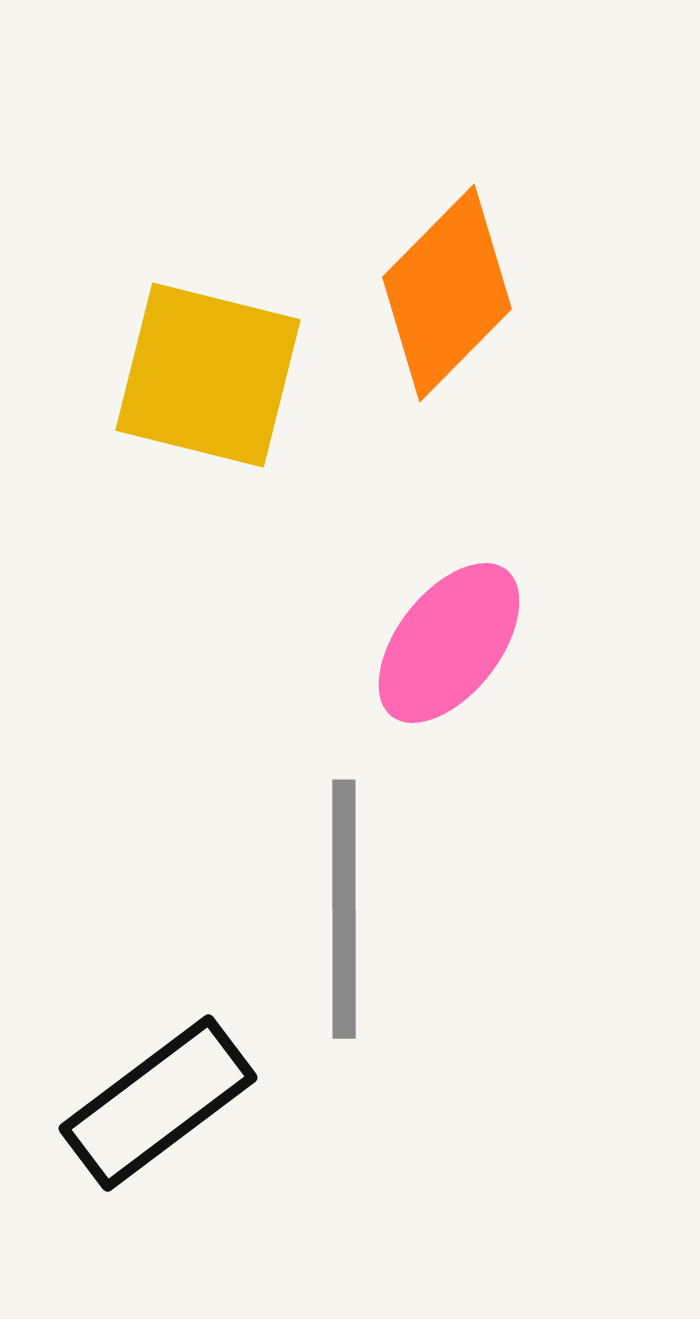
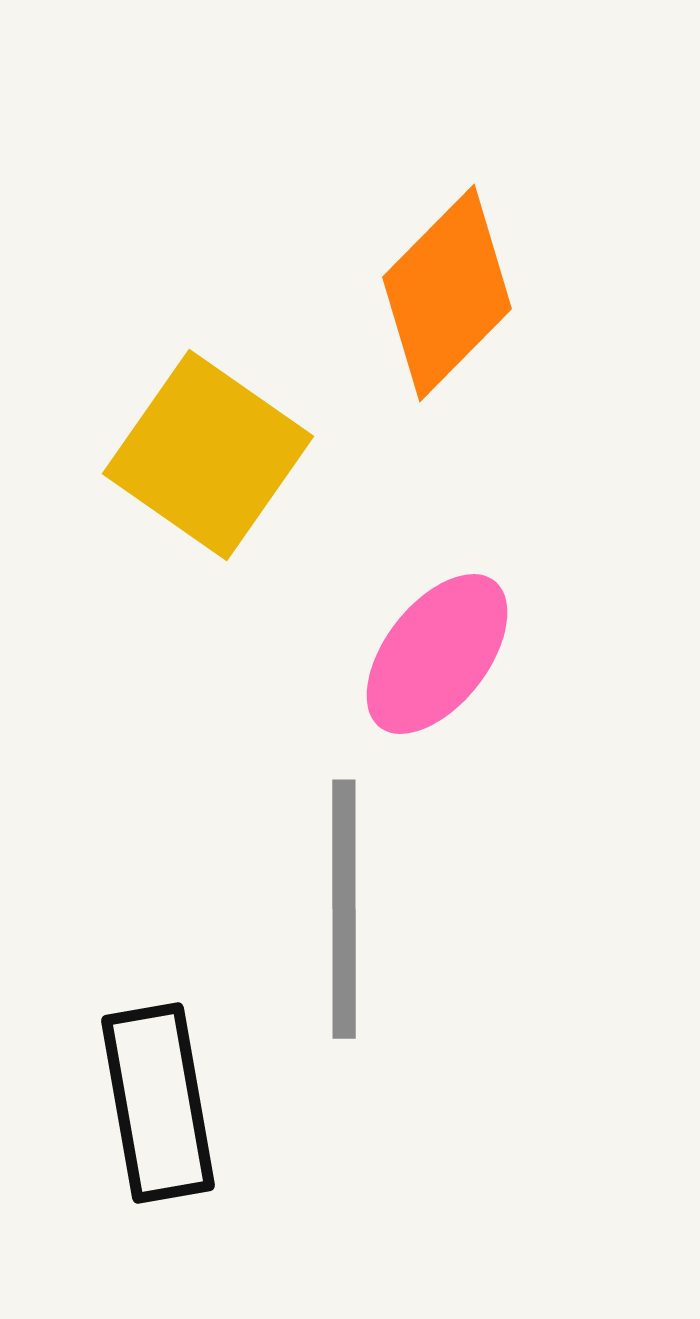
yellow square: moved 80 px down; rotated 21 degrees clockwise
pink ellipse: moved 12 px left, 11 px down
black rectangle: rotated 63 degrees counterclockwise
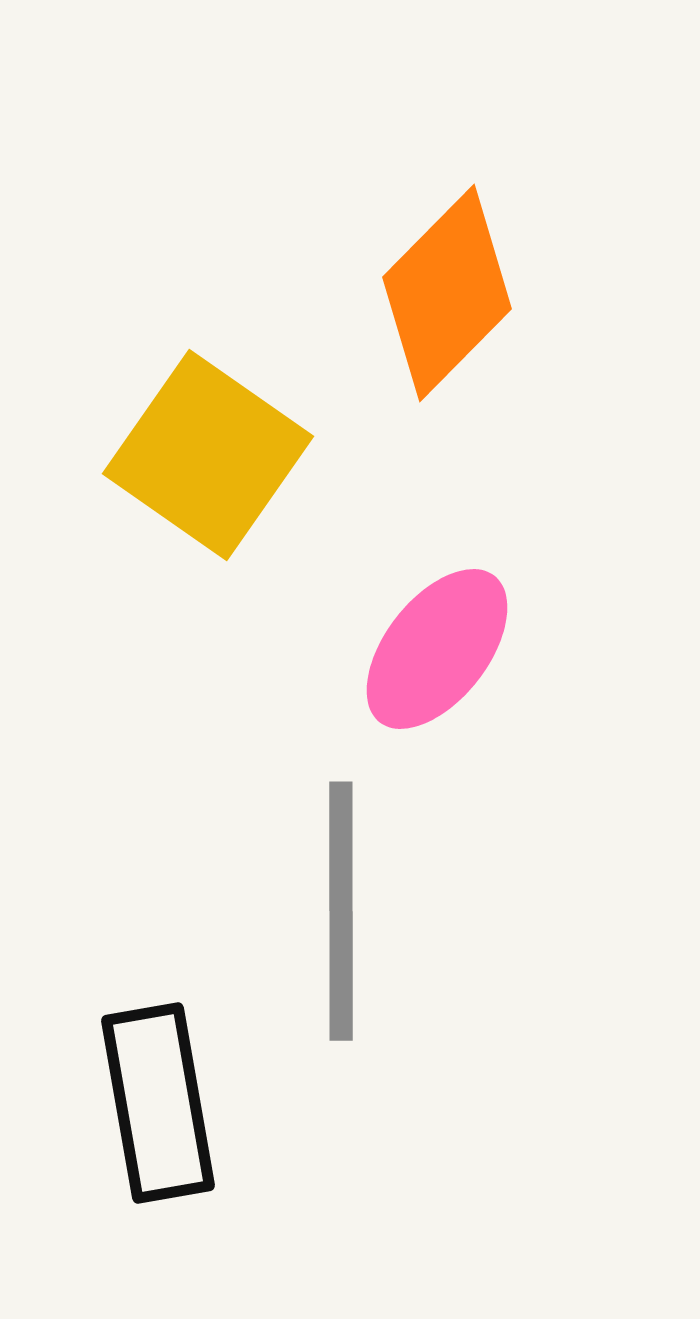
pink ellipse: moved 5 px up
gray line: moved 3 px left, 2 px down
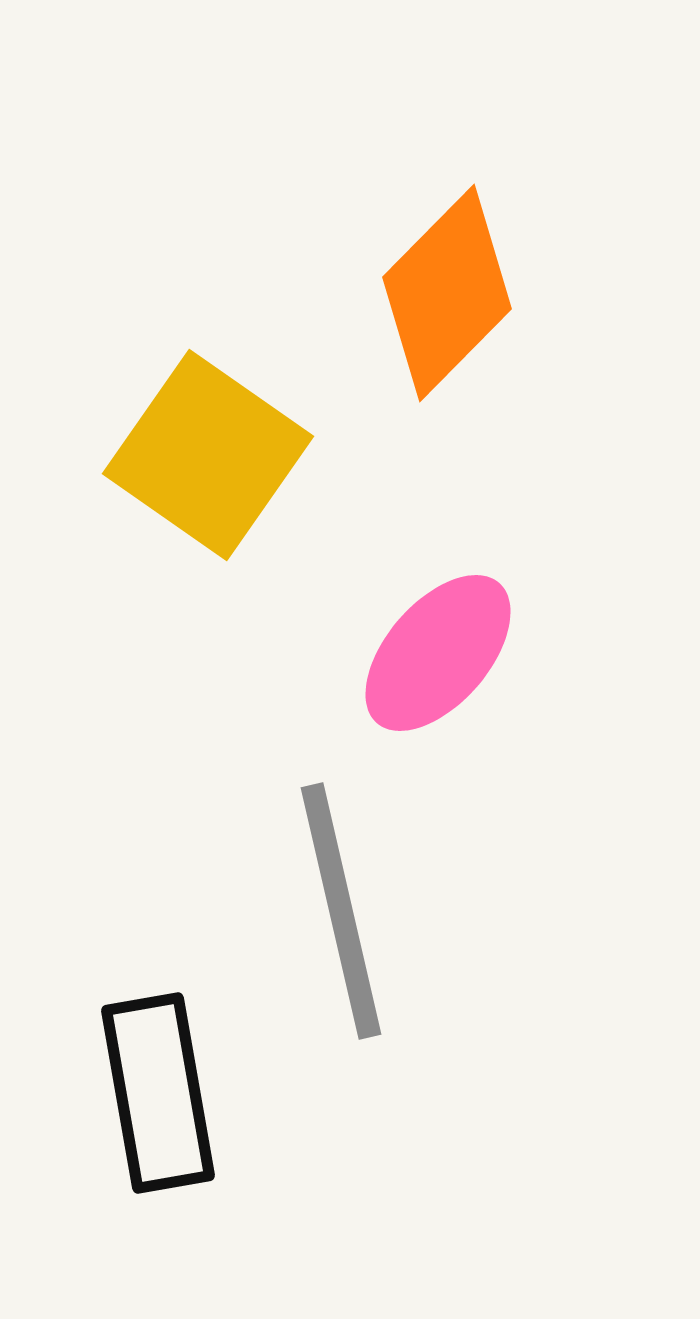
pink ellipse: moved 1 px right, 4 px down; rotated 3 degrees clockwise
gray line: rotated 13 degrees counterclockwise
black rectangle: moved 10 px up
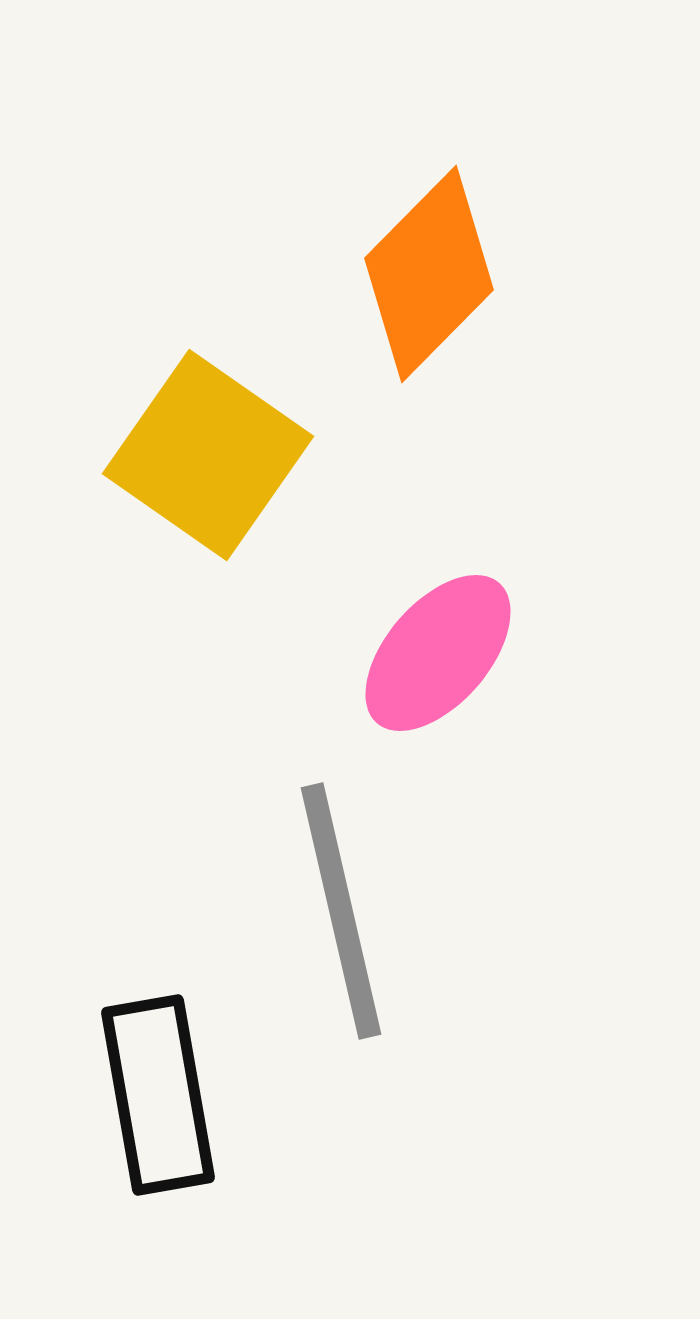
orange diamond: moved 18 px left, 19 px up
black rectangle: moved 2 px down
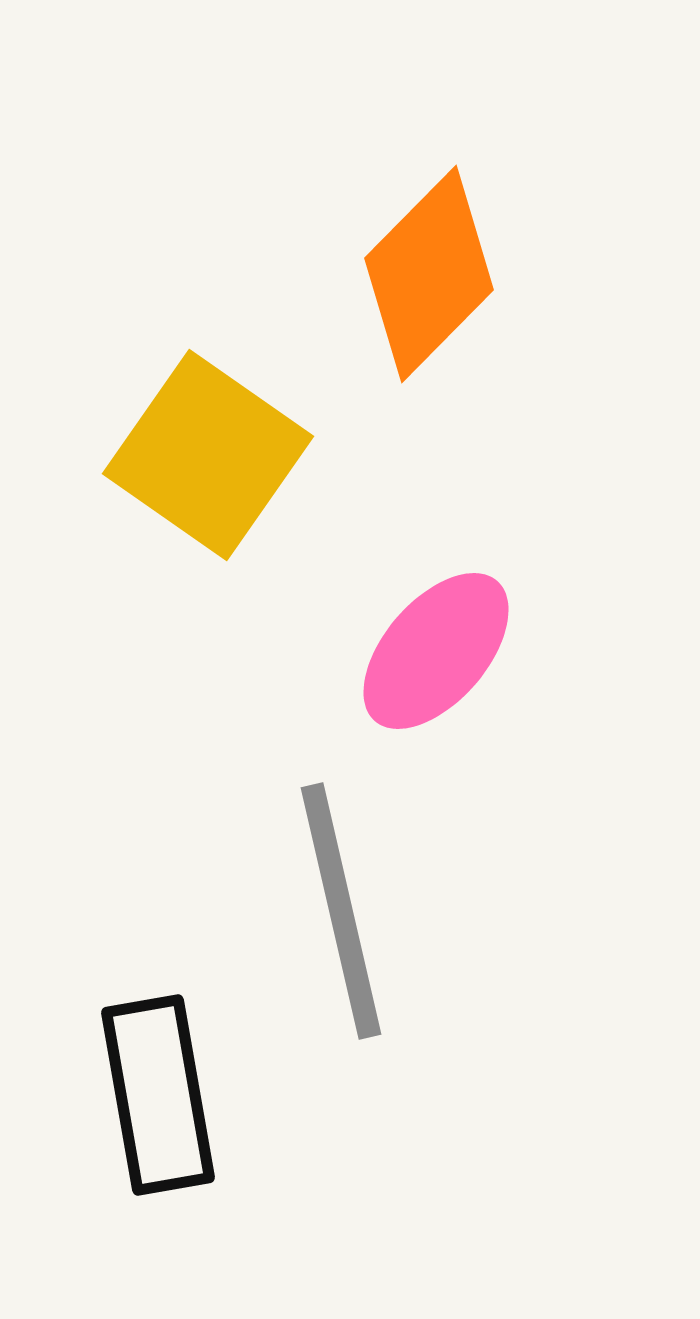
pink ellipse: moved 2 px left, 2 px up
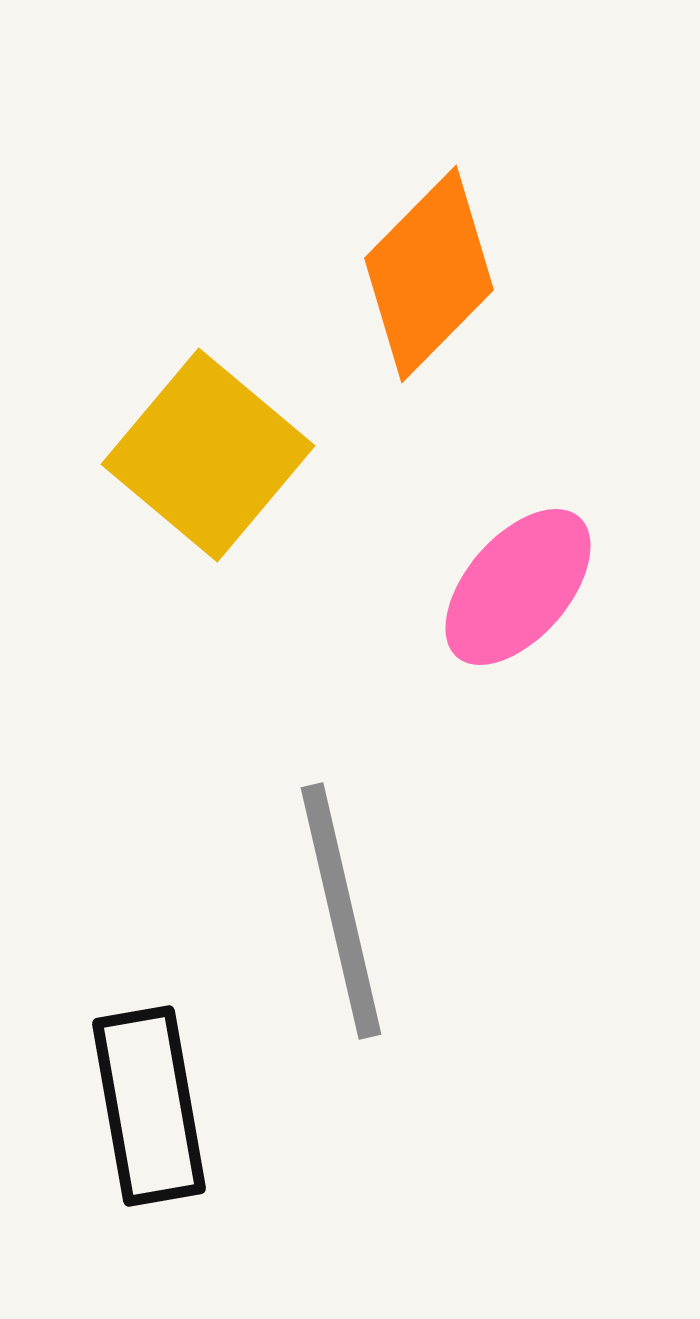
yellow square: rotated 5 degrees clockwise
pink ellipse: moved 82 px right, 64 px up
black rectangle: moved 9 px left, 11 px down
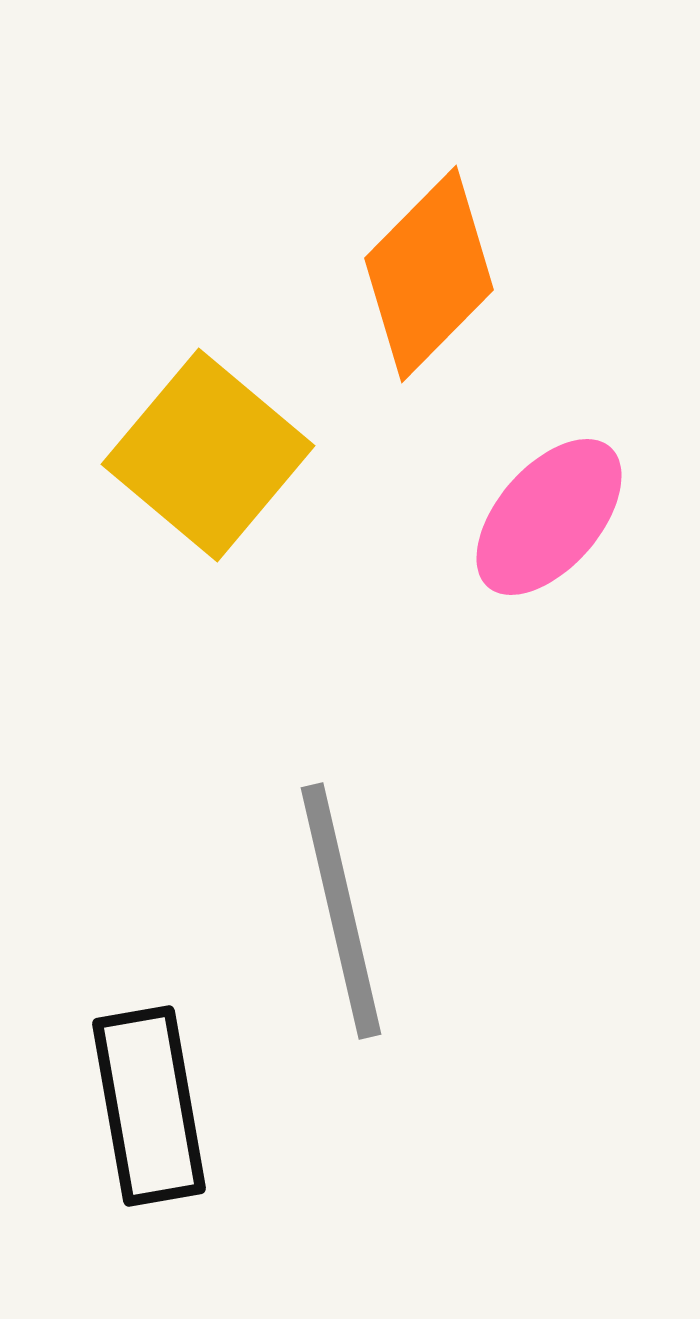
pink ellipse: moved 31 px right, 70 px up
